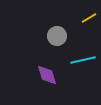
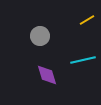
yellow line: moved 2 px left, 2 px down
gray circle: moved 17 px left
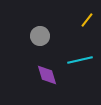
yellow line: rotated 21 degrees counterclockwise
cyan line: moved 3 px left
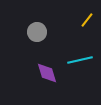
gray circle: moved 3 px left, 4 px up
purple diamond: moved 2 px up
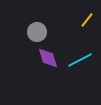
cyan line: rotated 15 degrees counterclockwise
purple diamond: moved 1 px right, 15 px up
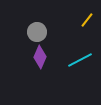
purple diamond: moved 8 px left, 1 px up; rotated 40 degrees clockwise
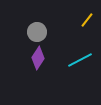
purple diamond: moved 2 px left, 1 px down; rotated 10 degrees clockwise
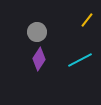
purple diamond: moved 1 px right, 1 px down
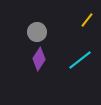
cyan line: rotated 10 degrees counterclockwise
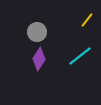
cyan line: moved 4 px up
